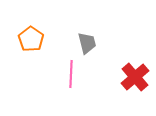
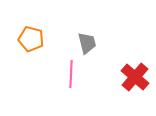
orange pentagon: rotated 20 degrees counterclockwise
red cross: rotated 8 degrees counterclockwise
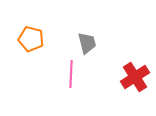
red cross: rotated 16 degrees clockwise
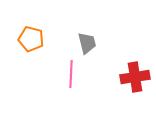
red cross: rotated 24 degrees clockwise
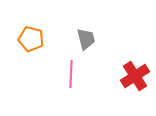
gray trapezoid: moved 1 px left, 4 px up
red cross: moved 1 px up; rotated 24 degrees counterclockwise
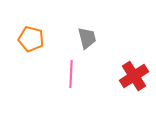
gray trapezoid: moved 1 px right, 1 px up
red cross: moved 1 px left
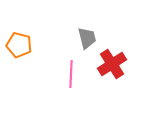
orange pentagon: moved 12 px left, 6 px down
red cross: moved 22 px left, 12 px up
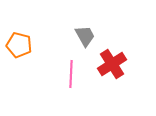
gray trapezoid: moved 2 px left, 2 px up; rotated 15 degrees counterclockwise
